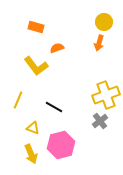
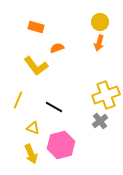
yellow circle: moved 4 px left
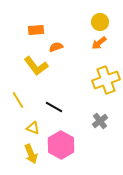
orange rectangle: moved 3 px down; rotated 21 degrees counterclockwise
orange arrow: rotated 35 degrees clockwise
orange semicircle: moved 1 px left, 1 px up
yellow cross: moved 15 px up
yellow line: rotated 54 degrees counterclockwise
pink hexagon: rotated 16 degrees counterclockwise
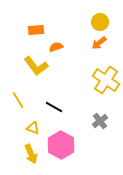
yellow cross: rotated 36 degrees counterclockwise
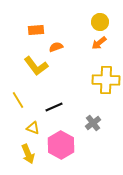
yellow cross: rotated 32 degrees counterclockwise
black line: rotated 54 degrees counterclockwise
gray cross: moved 7 px left, 2 px down
yellow arrow: moved 3 px left
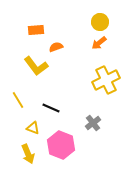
yellow cross: rotated 28 degrees counterclockwise
black line: moved 3 px left, 1 px down; rotated 48 degrees clockwise
pink hexagon: rotated 8 degrees counterclockwise
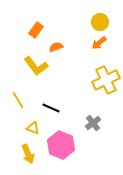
orange rectangle: rotated 49 degrees counterclockwise
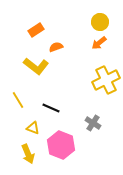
orange rectangle: rotated 21 degrees clockwise
yellow L-shape: rotated 15 degrees counterclockwise
gray cross: rotated 21 degrees counterclockwise
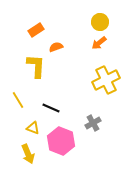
yellow L-shape: rotated 125 degrees counterclockwise
gray cross: rotated 28 degrees clockwise
pink hexagon: moved 4 px up
